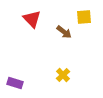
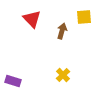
brown arrow: moved 2 px left, 1 px up; rotated 112 degrees counterclockwise
purple rectangle: moved 2 px left, 2 px up
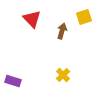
yellow square: rotated 14 degrees counterclockwise
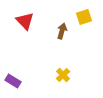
red triangle: moved 7 px left, 2 px down
purple rectangle: rotated 14 degrees clockwise
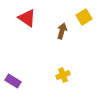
yellow square: rotated 14 degrees counterclockwise
red triangle: moved 2 px right, 3 px up; rotated 12 degrees counterclockwise
yellow cross: rotated 24 degrees clockwise
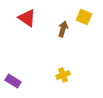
yellow square: rotated 35 degrees counterclockwise
brown arrow: moved 1 px right, 2 px up
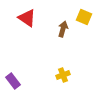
purple rectangle: rotated 21 degrees clockwise
